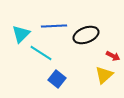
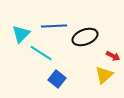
black ellipse: moved 1 px left, 2 px down
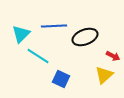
cyan line: moved 3 px left, 3 px down
blue square: moved 4 px right; rotated 12 degrees counterclockwise
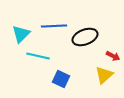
cyan line: rotated 20 degrees counterclockwise
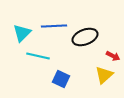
cyan triangle: moved 1 px right, 1 px up
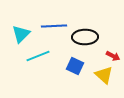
cyan triangle: moved 1 px left, 1 px down
black ellipse: rotated 20 degrees clockwise
cyan line: rotated 35 degrees counterclockwise
yellow triangle: rotated 36 degrees counterclockwise
blue square: moved 14 px right, 13 px up
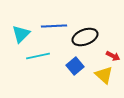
black ellipse: rotated 20 degrees counterclockwise
cyan line: rotated 10 degrees clockwise
blue square: rotated 24 degrees clockwise
